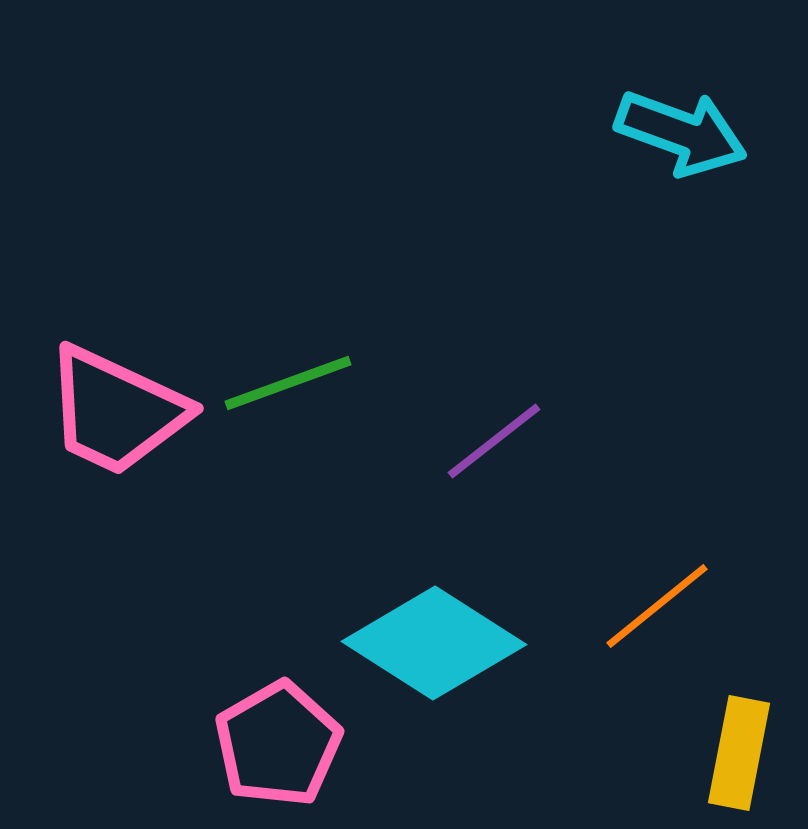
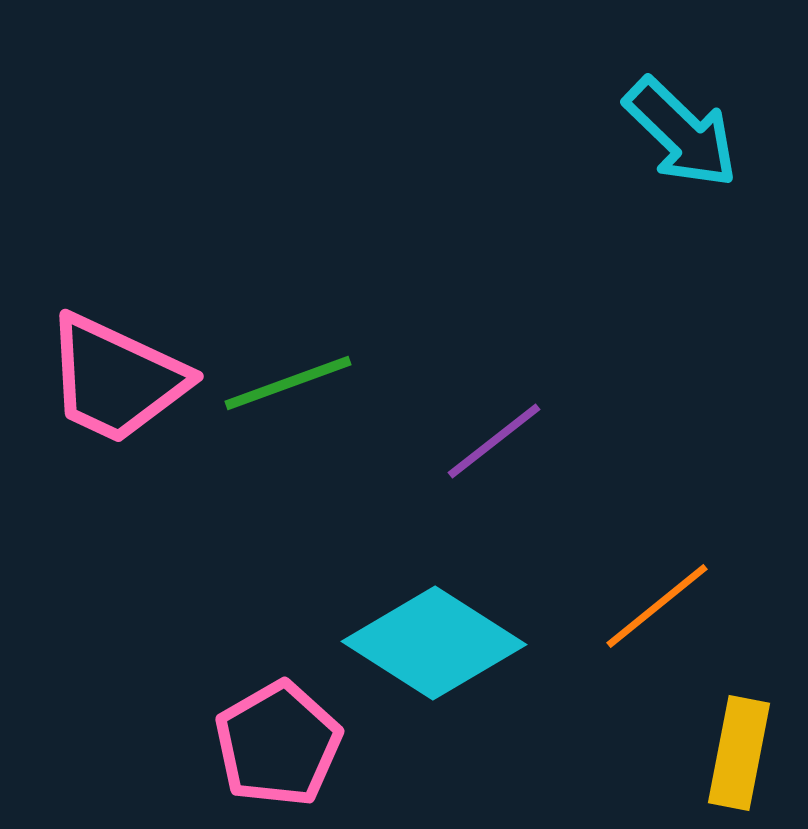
cyan arrow: rotated 24 degrees clockwise
pink trapezoid: moved 32 px up
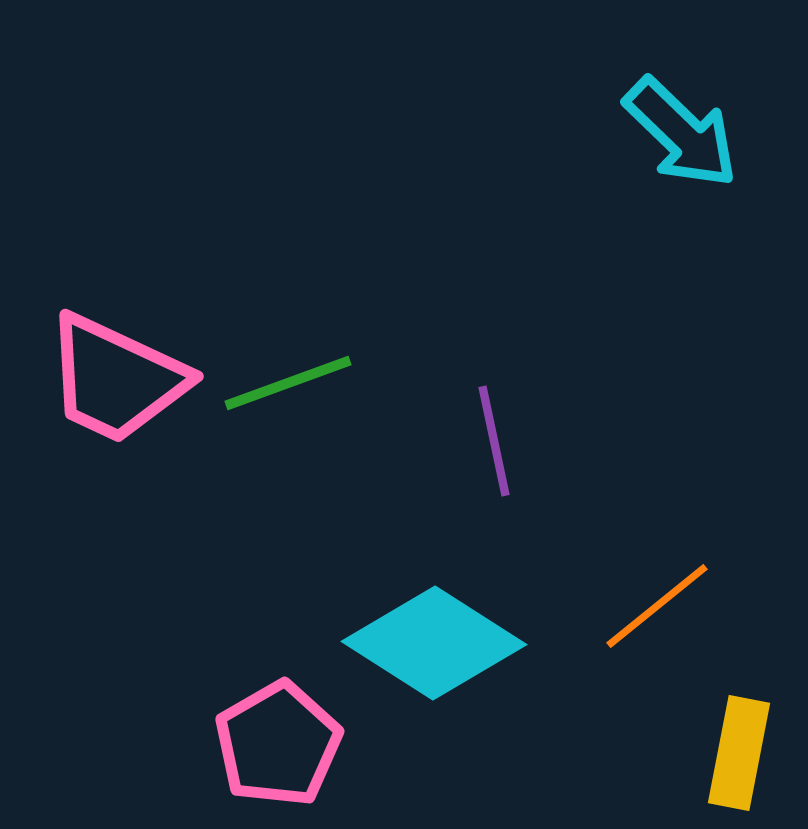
purple line: rotated 64 degrees counterclockwise
